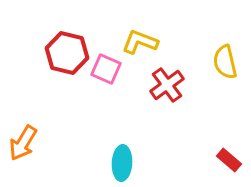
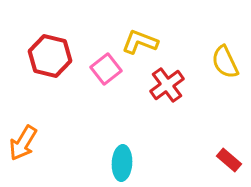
red hexagon: moved 17 px left, 3 px down
yellow semicircle: rotated 12 degrees counterclockwise
pink square: rotated 28 degrees clockwise
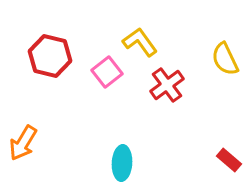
yellow L-shape: rotated 33 degrees clockwise
yellow semicircle: moved 3 px up
pink square: moved 1 px right, 3 px down
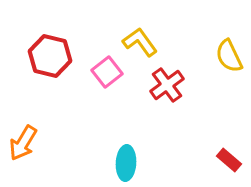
yellow semicircle: moved 4 px right, 3 px up
cyan ellipse: moved 4 px right
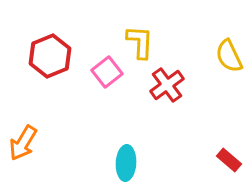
yellow L-shape: rotated 39 degrees clockwise
red hexagon: rotated 24 degrees clockwise
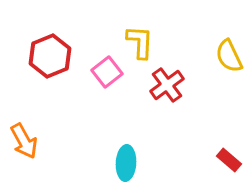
orange arrow: moved 1 px right, 2 px up; rotated 60 degrees counterclockwise
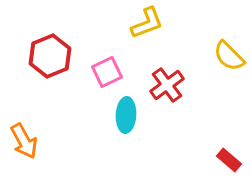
yellow L-shape: moved 7 px right, 19 px up; rotated 66 degrees clockwise
yellow semicircle: rotated 20 degrees counterclockwise
pink square: rotated 12 degrees clockwise
cyan ellipse: moved 48 px up
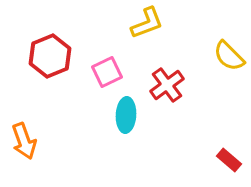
orange arrow: rotated 9 degrees clockwise
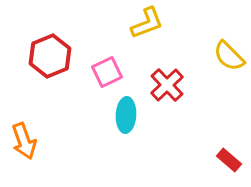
red cross: rotated 8 degrees counterclockwise
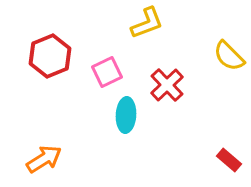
orange arrow: moved 20 px right, 18 px down; rotated 102 degrees counterclockwise
